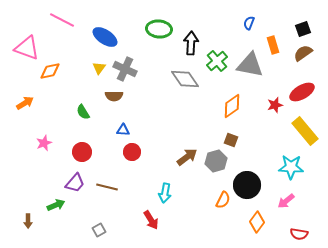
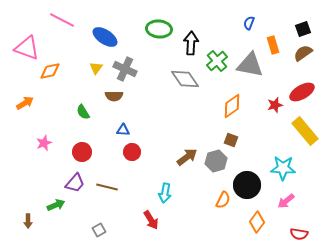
yellow triangle at (99, 68): moved 3 px left
cyan star at (291, 167): moved 8 px left, 1 px down
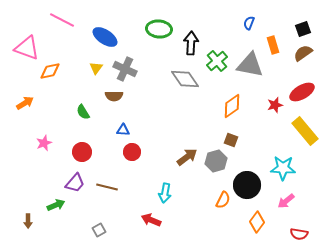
red arrow at (151, 220): rotated 144 degrees clockwise
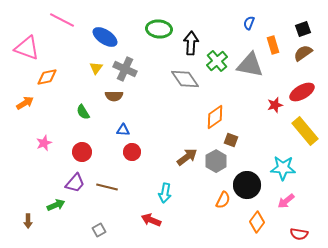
orange diamond at (50, 71): moved 3 px left, 6 px down
orange diamond at (232, 106): moved 17 px left, 11 px down
gray hexagon at (216, 161): rotated 15 degrees counterclockwise
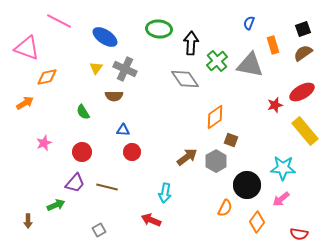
pink line at (62, 20): moved 3 px left, 1 px down
orange semicircle at (223, 200): moved 2 px right, 8 px down
pink arrow at (286, 201): moved 5 px left, 2 px up
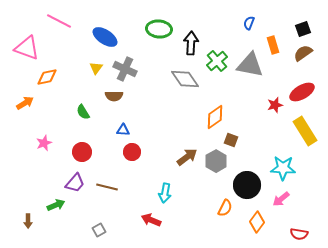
yellow rectangle at (305, 131): rotated 8 degrees clockwise
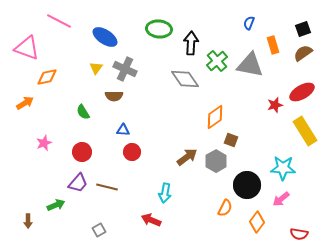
purple trapezoid at (75, 183): moved 3 px right
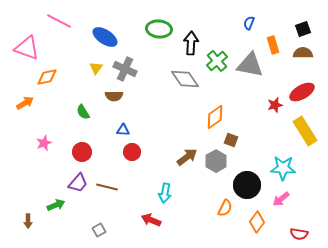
brown semicircle at (303, 53): rotated 36 degrees clockwise
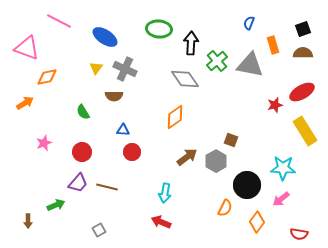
orange diamond at (215, 117): moved 40 px left
red arrow at (151, 220): moved 10 px right, 2 px down
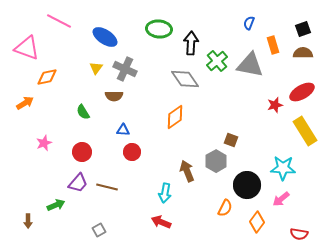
brown arrow at (187, 157): moved 14 px down; rotated 75 degrees counterclockwise
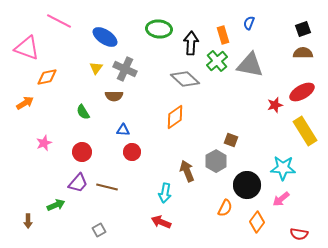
orange rectangle at (273, 45): moved 50 px left, 10 px up
gray diamond at (185, 79): rotated 12 degrees counterclockwise
